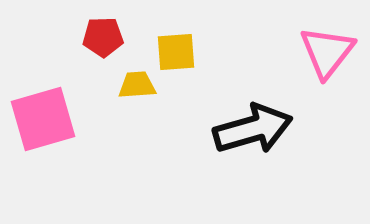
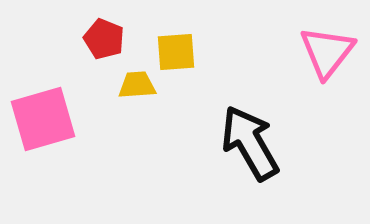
red pentagon: moved 1 px right, 2 px down; rotated 24 degrees clockwise
black arrow: moved 3 px left, 14 px down; rotated 104 degrees counterclockwise
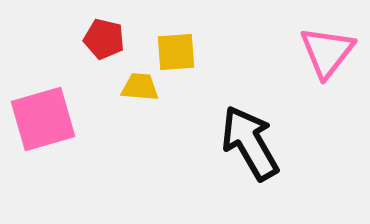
red pentagon: rotated 9 degrees counterclockwise
yellow trapezoid: moved 3 px right, 2 px down; rotated 9 degrees clockwise
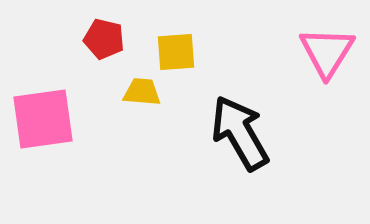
pink triangle: rotated 6 degrees counterclockwise
yellow trapezoid: moved 2 px right, 5 px down
pink square: rotated 8 degrees clockwise
black arrow: moved 10 px left, 10 px up
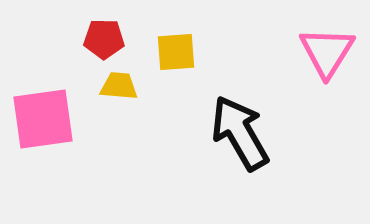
red pentagon: rotated 12 degrees counterclockwise
yellow trapezoid: moved 23 px left, 6 px up
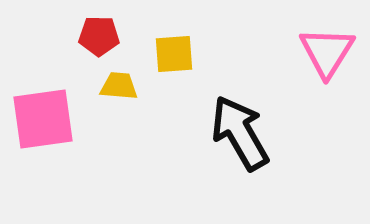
red pentagon: moved 5 px left, 3 px up
yellow square: moved 2 px left, 2 px down
